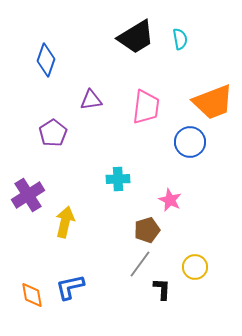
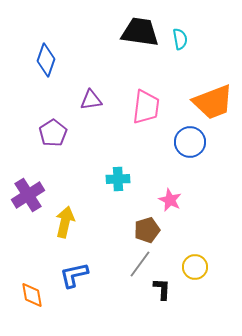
black trapezoid: moved 4 px right, 5 px up; rotated 141 degrees counterclockwise
blue L-shape: moved 4 px right, 12 px up
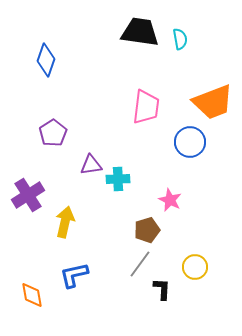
purple triangle: moved 65 px down
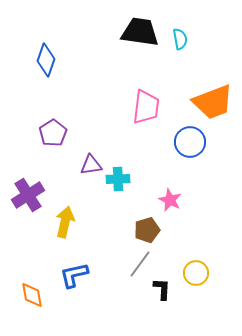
yellow circle: moved 1 px right, 6 px down
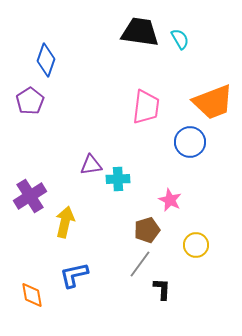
cyan semicircle: rotated 20 degrees counterclockwise
purple pentagon: moved 23 px left, 32 px up
purple cross: moved 2 px right, 1 px down
yellow circle: moved 28 px up
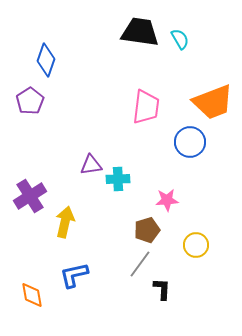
pink star: moved 3 px left; rotated 30 degrees counterclockwise
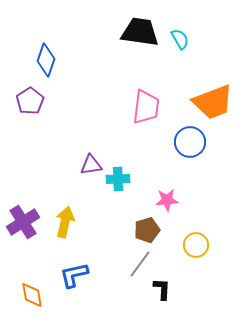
purple cross: moved 7 px left, 26 px down
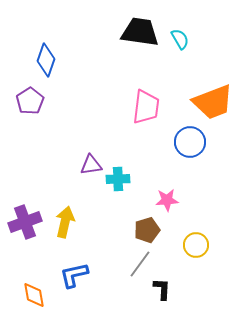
purple cross: moved 2 px right; rotated 12 degrees clockwise
orange diamond: moved 2 px right
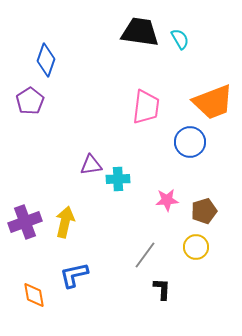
brown pentagon: moved 57 px right, 19 px up
yellow circle: moved 2 px down
gray line: moved 5 px right, 9 px up
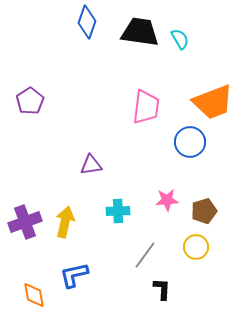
blue diamond: moved 41 px right, 38 px up
cyan cross: moved 32 px down
